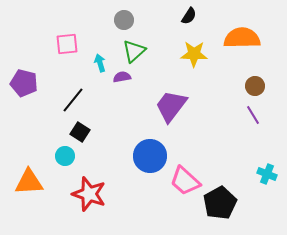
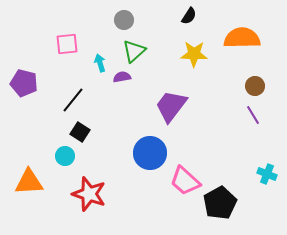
blue circle: moved 3 px up
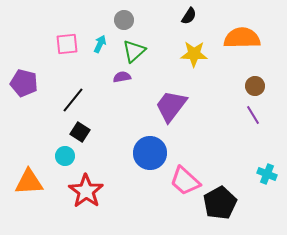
cyan arrow: moved 19 px up; rotated 42 degrees clockwise
red star: moved 3 px left, 3 px up; rotated 16 degrees clockwise
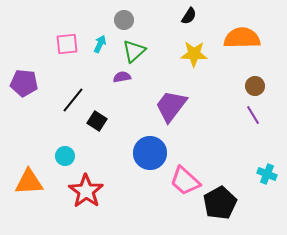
purple pentagon: rotated 8 degrees counterclockwise
black square: moved 17 px right, 11 px up
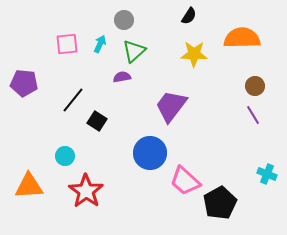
orange triangle: moved 4 px down
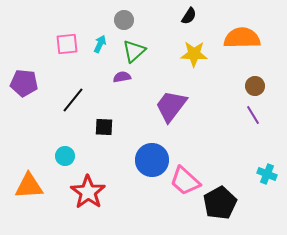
black square: moved 7 px right, 6 px down; rotated 30 degrees counterclockwise
blue circle: moved 2 px right, 7 px down
red star: moved 2 px right, 1 px down
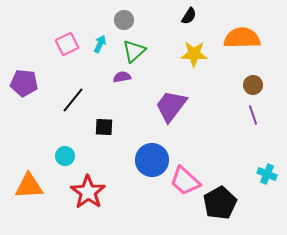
pink square: rotated 20 degrees counterclockwise
brown circle: moved 2 px left, 1 px up
purple line: rotated 12 degrees clockwise
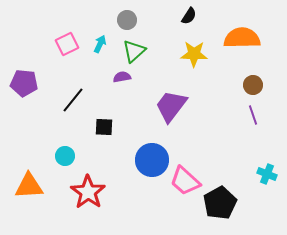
gray circle: moved 3 px right
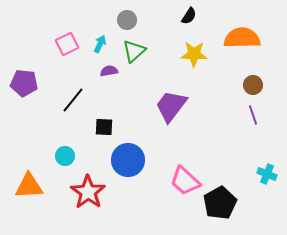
purple semicircle: moved 13 px left, 6 px up
blue circle: moved 24 px left
